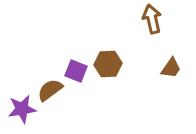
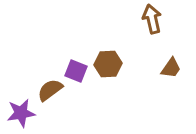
purple star: moved 1 px left, 4 px down
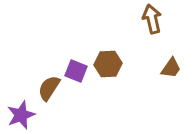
brown semicircle: moved 1 px left, 2 px up; rotated 20 degrees counterclockwise
purple star: moved 2 px down; rotated 12 degrees counterclockwise
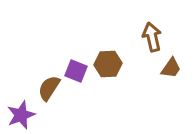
brown arrow: moved 18 px down
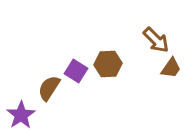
brown arrow: moved 4 px right, 3 px down; rotated 148 degrees clockwise
purple square: rotated 10 degrees clockwise
purple star: rotated 12 degrees counterclockwise
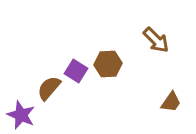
brown trapezoid: moved 34 px down
brown semicircle: rotated 8 degrees clockwise
purple star: rotated 16 degrees counterclockwise
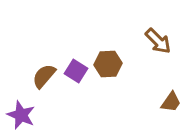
brown arrow: moved 2 px right, 1 px down
brown semicircle: moved 5 px left, 12 px up
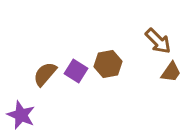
brown hexagon: rotated 8 degrees counterclockwise
brown semicircle: moved 1 px right, 2 px up
brown trapezoid: moved 30 px up
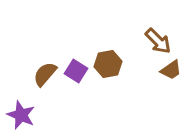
brown trapezoid: moved 2 px up; rotated 20 degrees clockwise
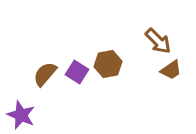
purple square: moved 1 px right, 1 px down
